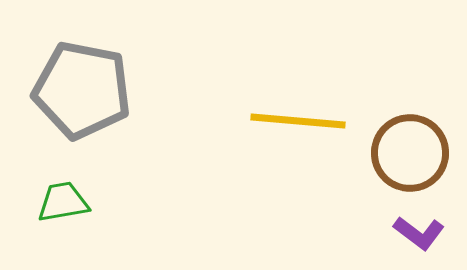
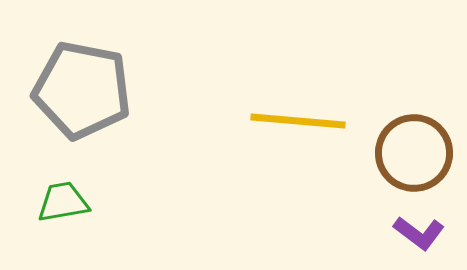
brown circle: moved 4 px right
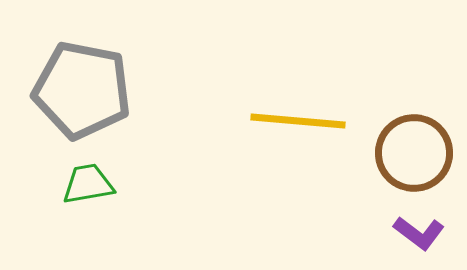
green trapezoid: moved 25 px right, 18 px up
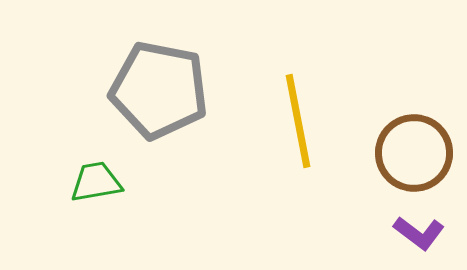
gray pentagon: moved 77 px right
yellow line: rotated 74 degrees clockwise
green trapezoid: moved 8 px right, 2 px up
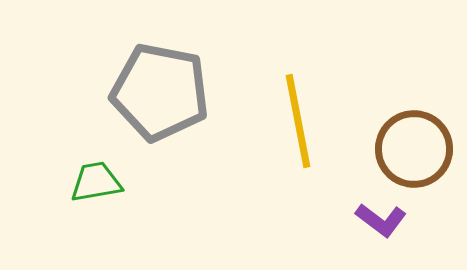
gray pentagon: moved 1 px right, 2 px down
brown circle: moved 4 px up
purple L-shape: moved 38 px left, 13 px up
